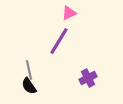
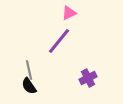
purple line: rotated 8 degrees clockwise
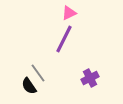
purple line: moved 5 px right, 2 px up; rotated 12 degrees counterclockwise
gray line: moved 9 px right, 3 px down; rotated 24 degrees counterclockwise
purple cross: moved 2 px right
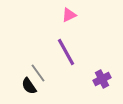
pink triangle: moved 2 px down
purple line: moved 2 px right, 13 px down; rotated 56 degrees counterclockwise
purple cross: moved 12 px right, 1 px down
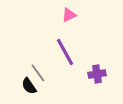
purple line: moved 1 px left
purple cross: moved 5 px left, 5 px up; rotated 18 degrees clockwise
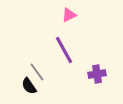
purple line: moved 1 px left, 2 px up
gray line: moved 1 px left, 1 px up
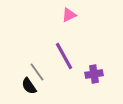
purple line: moved 6 px down
purple cross: moved 3 px left
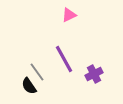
purple line: moved 3 px down
purple cross: rotated 18 degrees counterclockwise
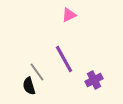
purple cross: moved 6 px down
black semicircle: rotated 18 degrees clockwise
